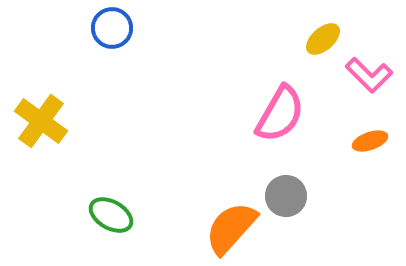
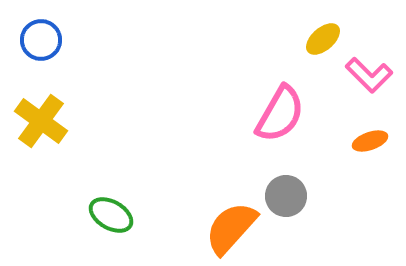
blue circle: moved 71 px left, 12 px down
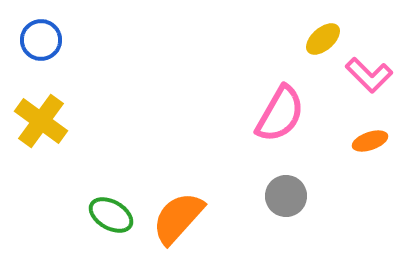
orange semicircle: moved 53 px left, 10 px up
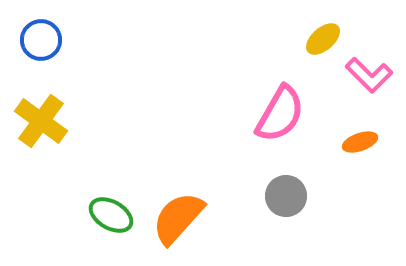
orange ellipse: moved 10 px left, 1 px down
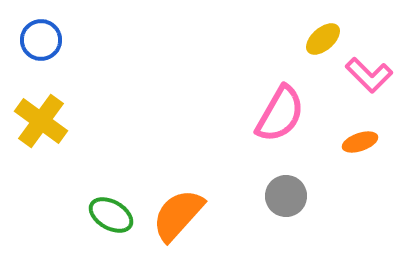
orange semicircle: moved 3 px up
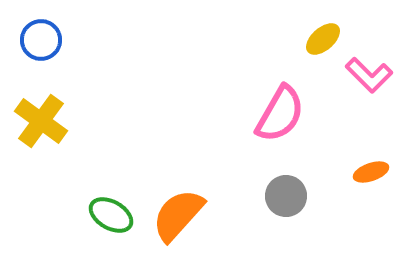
orange ellipse: moved 11 px right, 30 px down
